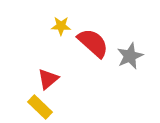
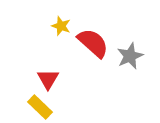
yellow star: rotated 18 degrees clockwise
red triangle: rotated 20 degrees counterclockwise
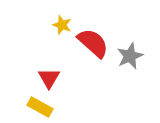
yellow star: moved 1 px right, 1 px up
red triangle: moved 1 px right, 1 px up
yellow rectangle: rotated 15 degrees counterclockwise
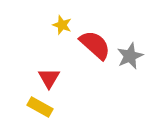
red semicircle: moved 2 px right, 2 px down
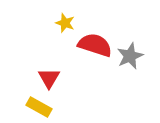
yellow star: moved 3 px right, 2 px up
red semicircle: rotated 24 degrees counterclockwise
yellow rectangle: moved 1 px left
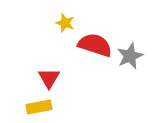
yellow rectangle: rotated 40 degrees counterclockwise
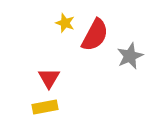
red semicircle: moved 10 px up; rotated 100 degrees clockwise
yellow rectangle: moved 6 px right
